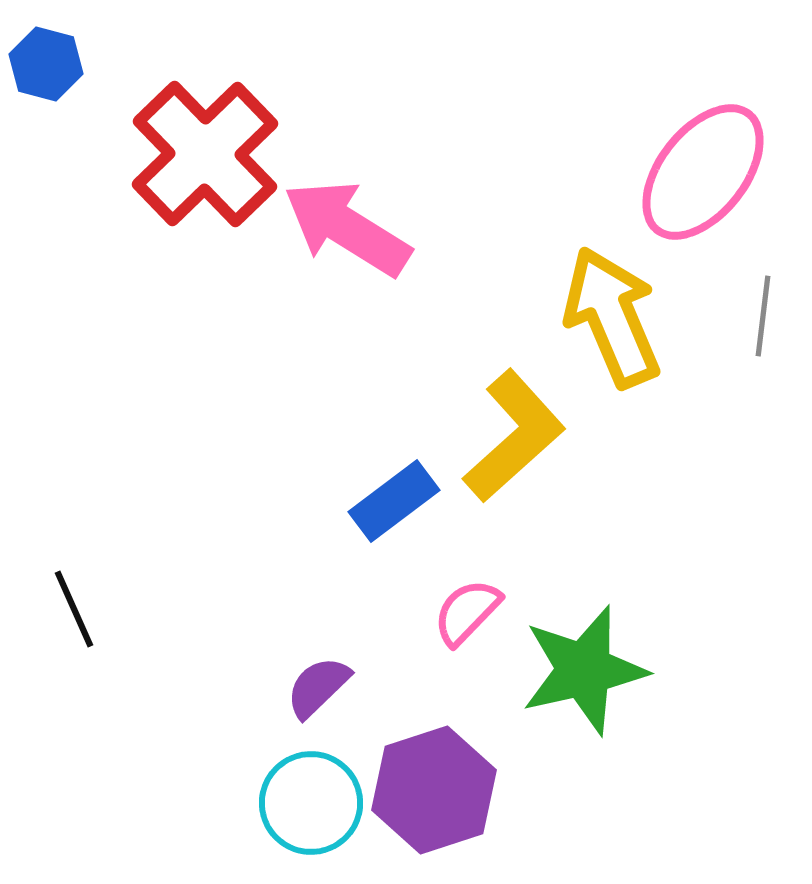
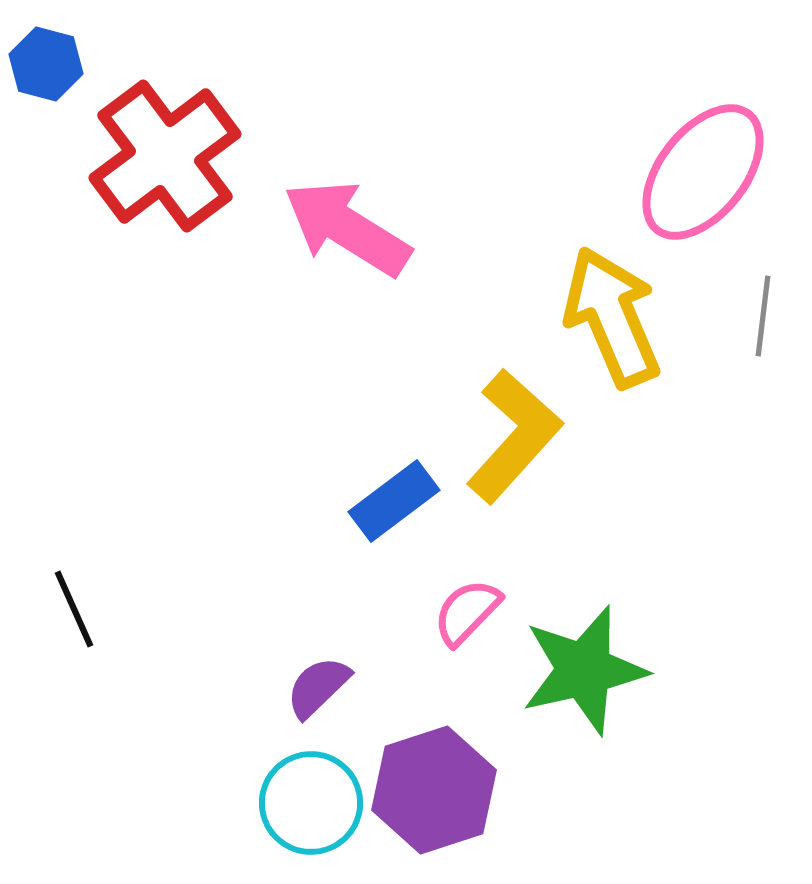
red cross: moved 40 px left, 2 px down; rotated 7 degrees clockwise
yellow L-shape: rotated 6 degrees counterclockwise
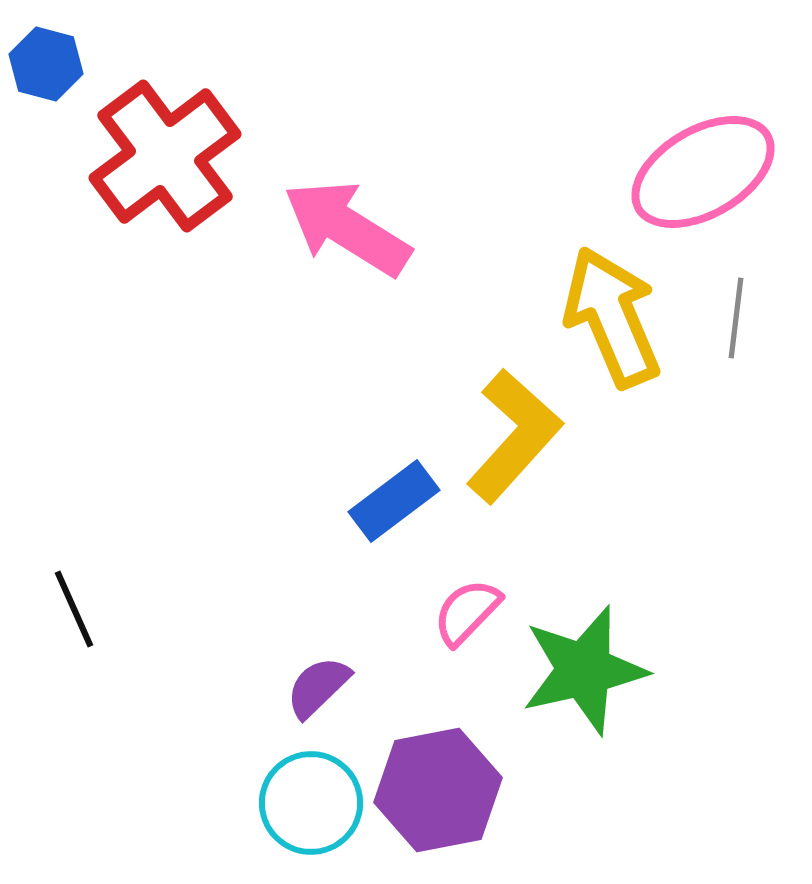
pink ellipse: rotated 22 degrees clockwise
gray line: moved 27 px left, 2 px down
purple hexagon: moved 4 px right; rotated 7 degrees clockwise
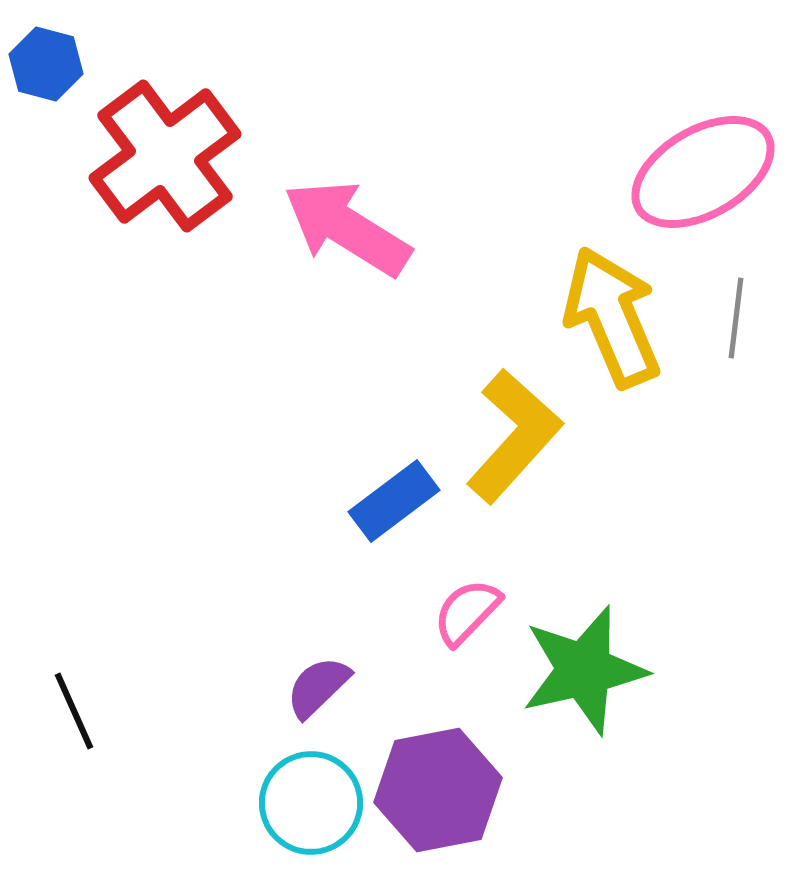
black line: moved 102 px down
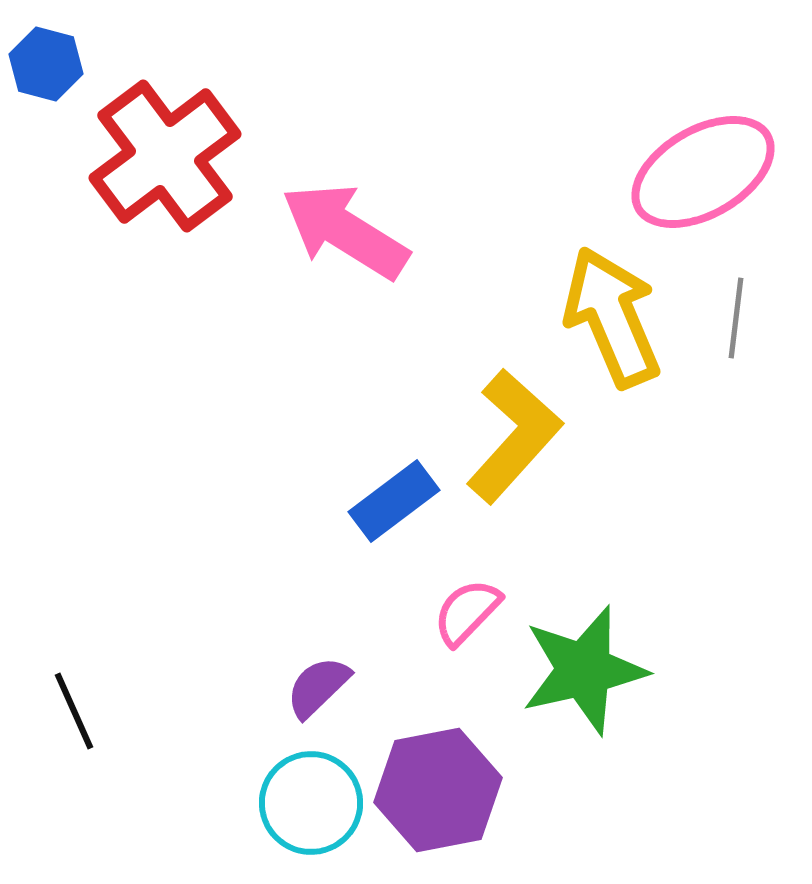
pink arrow: moved 2 px left, 3 px down
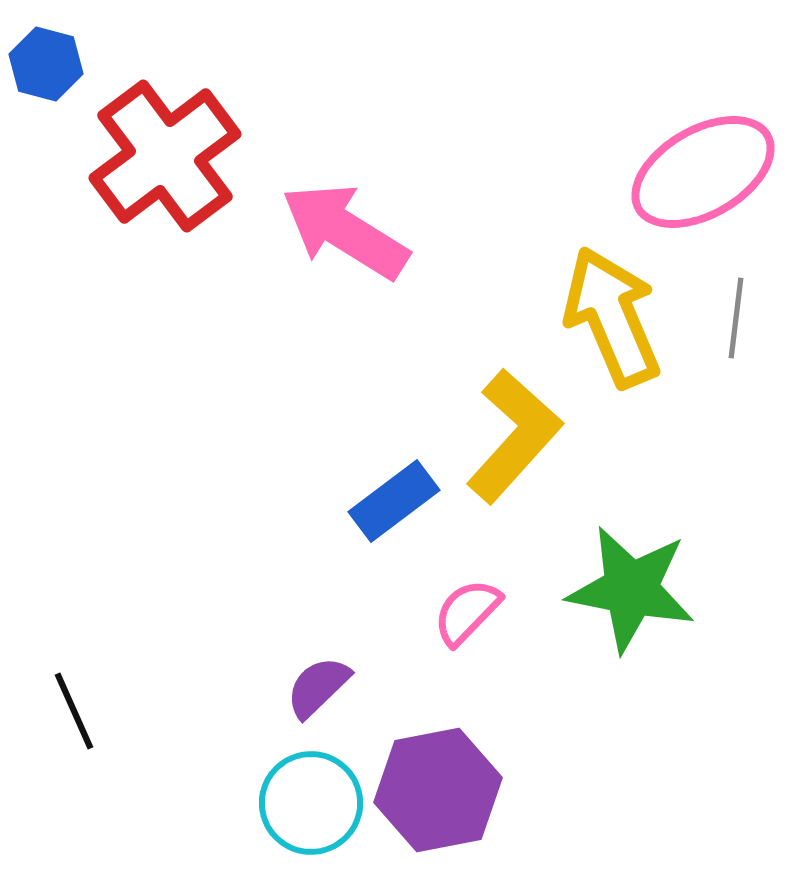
green star: moved 47 px right, 81 px up; rotated 24 degrees clockwise
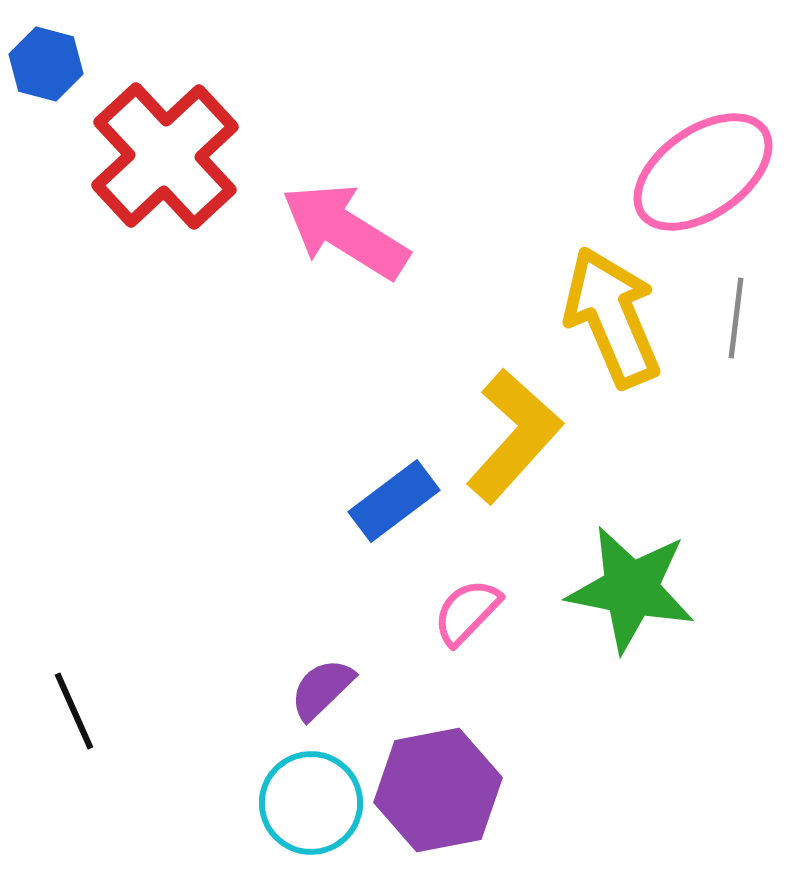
red cross: rotated 6 degrees counterclockwise
pink ellipse: rotated 5 degrees counterclockwise
purple semicircle: moved 4 px right, 2 px down
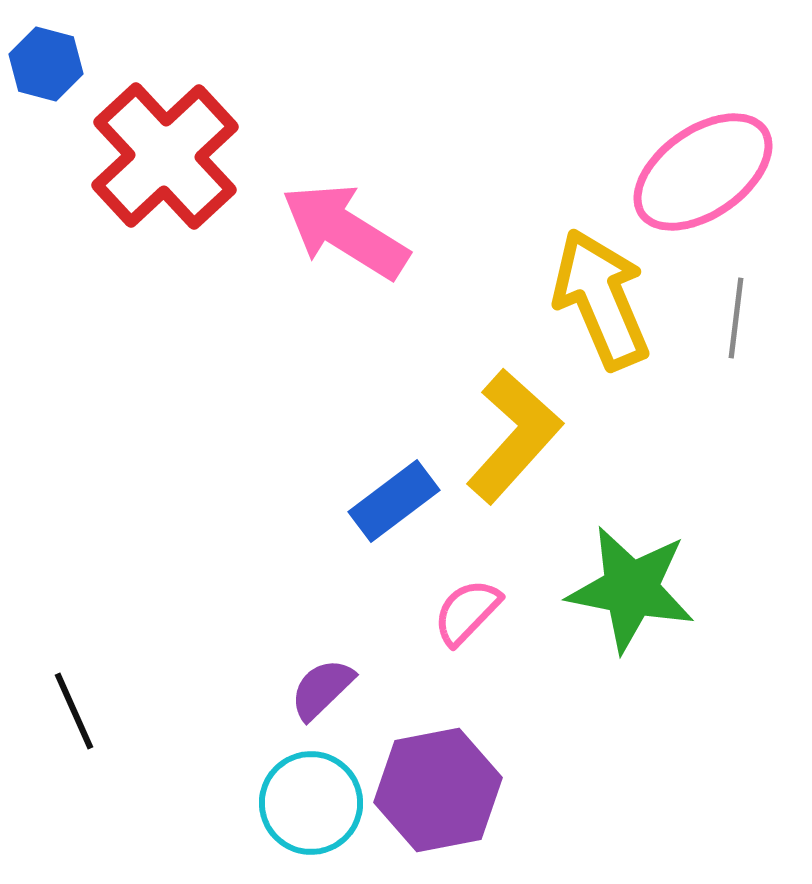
yellow arrow: moved 11 px left, 18 px up
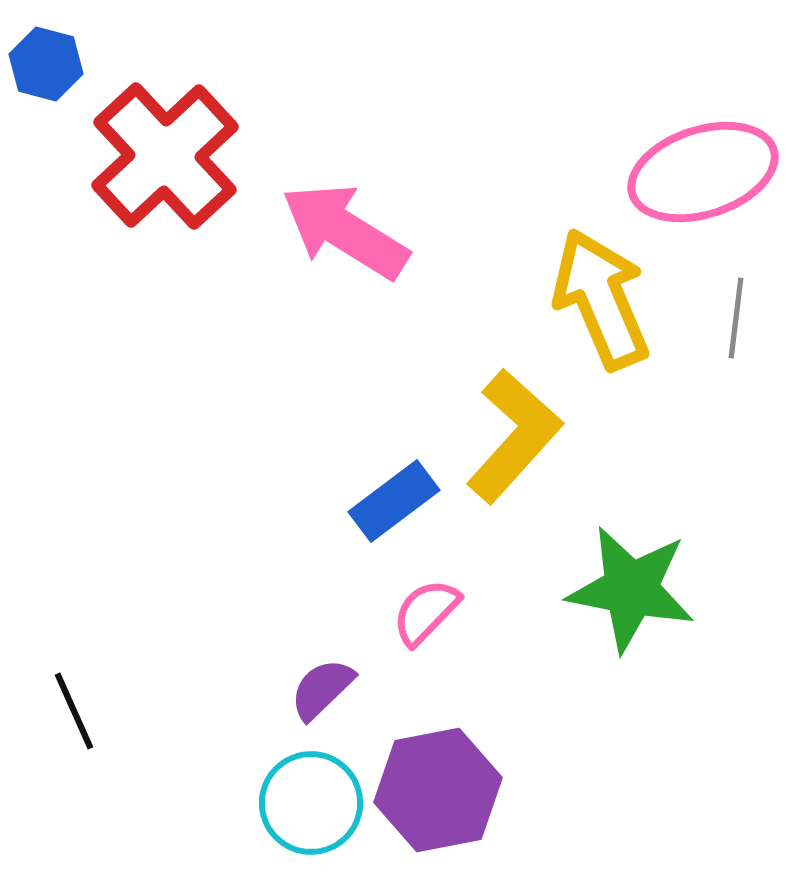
pink ellipse: rotated 17 degrees clockwise
pink semicircle: moved 41 px left
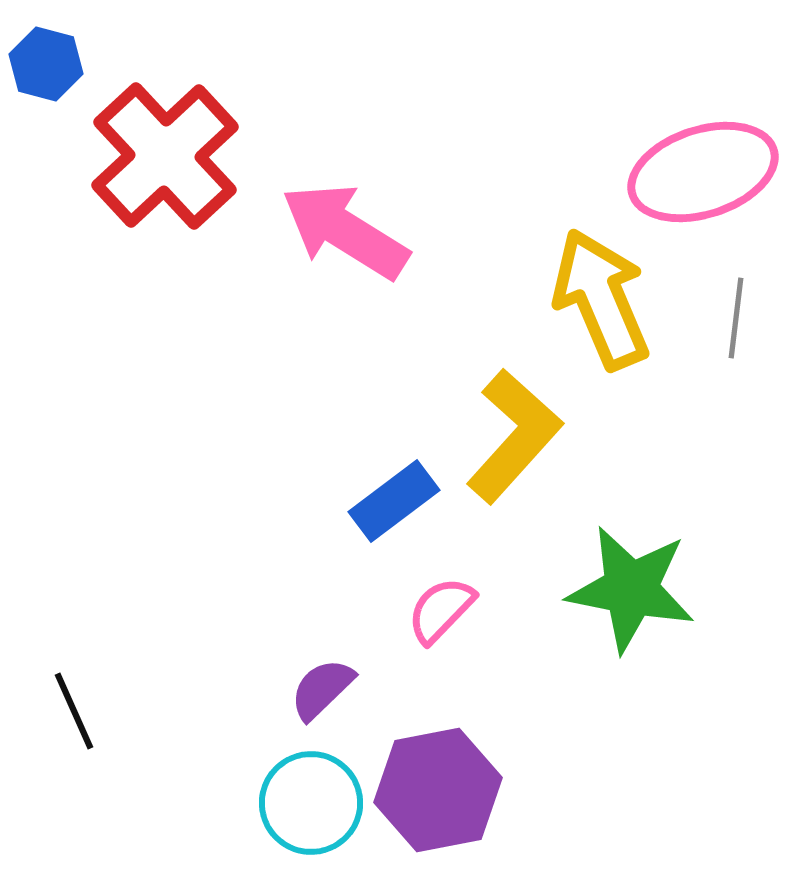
pink semicircle: moved 15 px right, 2 px up
